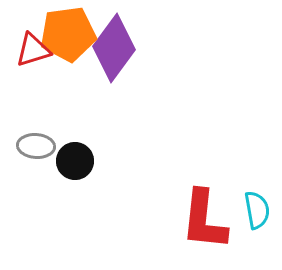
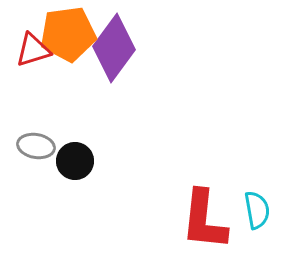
gray ellipse: rotated 6 degrees clockwise
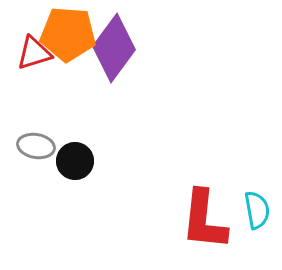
orange pentagon: rotated 12 degrees clockwise
red triangle: moved 1 px right, 3 px down
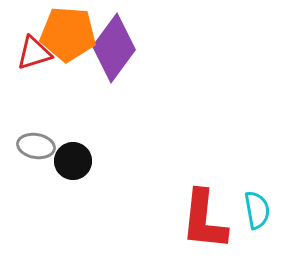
black circle: moved 2 px left
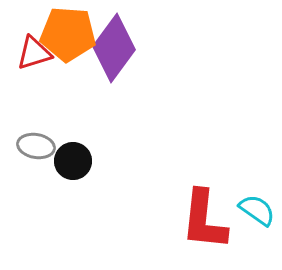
cyan semicircle: rotated 45 degrees counterclockwise
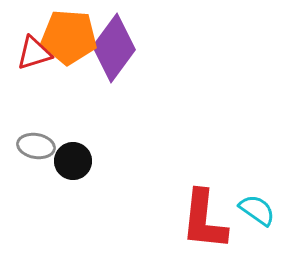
orange pentagon: moved 1 px right, 3 px down
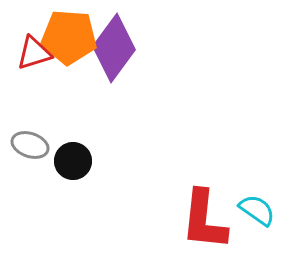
gray ellipse: moved 6 px left, 1 px up; rotated 9 degrees clockwise
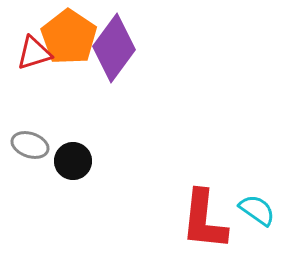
orange pentagon: rotated 30 degrees clockwise
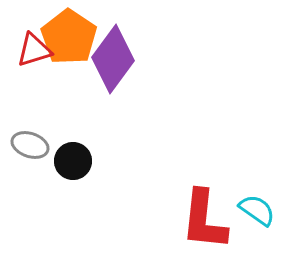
purple diamond: moved 1 px left, 11 px down
red triangle: moved 3 px up
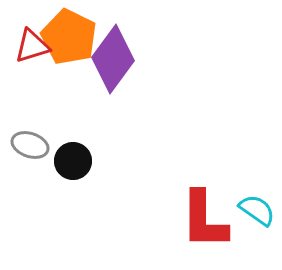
orange pentagon: rotated 8 degrees counterclockwise
red triangle: moved 2 px left, 4 px up
red L-shape: rotated 6 degrees counterclockwise
